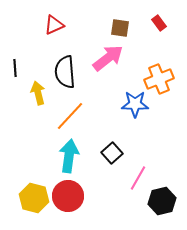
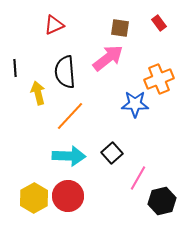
cyan arrow: rotated 84 degrees clockwise
yellow hexagon: rotated 16 degrees clockwise
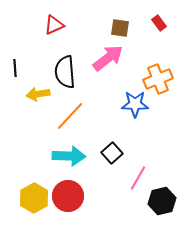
orange cross: moved 1 px left
yellow arrow: moved 1 px down; rotated 85 degrees counterclockwise
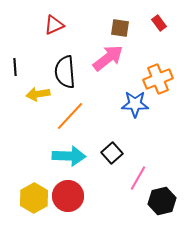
black line: moved 1 px up
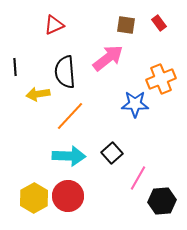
brown square: moved 6 px right, 3 px up
orange cross: moved 3 px right
black hexagon: rotated 8 degrees clockwise
